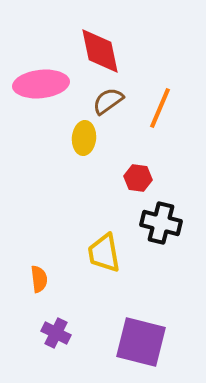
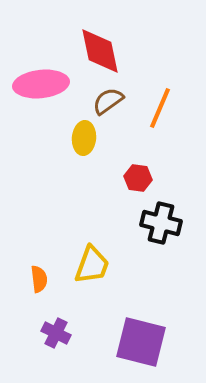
yellow trapezoid: moved 12 px left, 12 px down; rotated 150 degrees counterclockwise
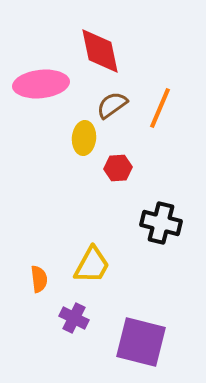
brown semicircle: moved 4 px right, 4 px down
red hexagon: moved 20 px left, 10 px up; rotated 12 degrees counterclockwise
yellow trapezoid: rotated 9 degrees clockwise
purple cross: moved 18 px right, 15 px up
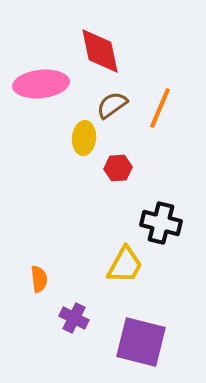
yellow trapezoid: moved 33 px right
